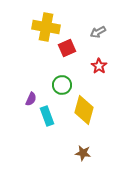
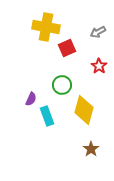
brown star: moved 8 px right, 4 px up; rotated 28 degrees clockwise
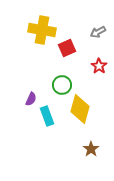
yellow cross: moved 4 px left, 3 px down
yellow diamond: moved 4 px left, 1 px up
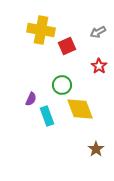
yellow cross: moved 1 px left
red square: moved 2 px up
yellow diamond: rotated 36 degrees counterclockwise
brown star: moved 5 px right
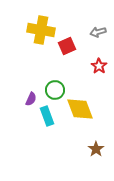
gray arrow: rotated 14 degrees clockwise
green circle: moved 7 px left, 5 px down
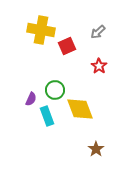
gray arrow: rotated 28 degrees counterclockwise
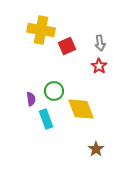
gray arrow: moved 2 px right, 11 px down; rotated 56 degrees counterclockwise
green circle: moved 1 px left, 1 px down
purple semicircle: rotated 32 degrees counterclockwise
yellow diamond: moved 1 px right
cyan rectangle: moved 1 px left, 3 px down
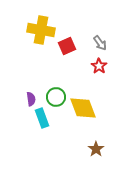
gray arrow: rotated 28 degrees counterclockwise
green circle: moved 2 px right, 6 px down
yellow diamond: moved 2 px right, 1 px up
cyan rectangle: moved 4 px left, 1 px up
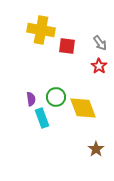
red square: rotated 30 degrees clockwise
